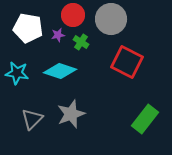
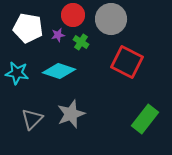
cyan diamond: moved 1 px left
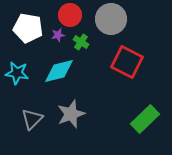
red circle: moved 3 px left
cyan diamond: rotated 32 degrees counterclockwise
green rectangle: rotated 8 degrees clockwise
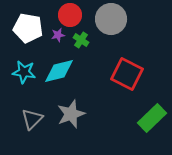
green cross: moved 2 px up
red square: moved 12 px down
cyan star: moved 7 px right, 1 px up
green rectangle: moved 7 px right, 1 px up
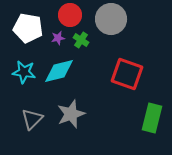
purple star: moved 3 px down
red square: rotated 8 degrees counterclockwise
green rectangle: rotated 32 degrees counterclockwise
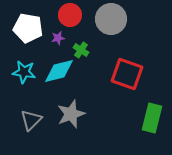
green cross: moved 10 px down
gray triangle: moved 1 px left, 1 px down
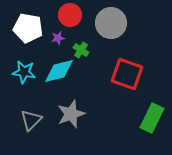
gray circle: moved 4 px down
green rectangle: rotated 12 degrees clockwise
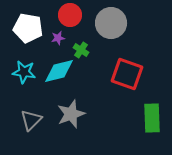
green rectangle: rotated 28 degrees counterclockwise
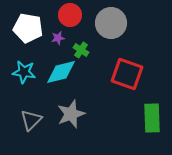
cyan diamond: moved 2 px right, 1 px down
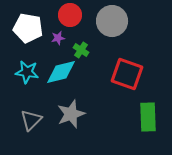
gray circle: moved 1 px right, 2 px up
cyan star: moved 3 px right
green rectangle: moved 4 px left, 1 px up
